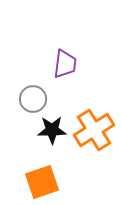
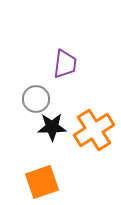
gray circle: moved 3 px right
black star: moved 3 px up
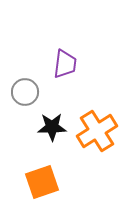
gray circle: moved 11 px left, 7 px up
orange cross: moved 3 px right, 1 px down
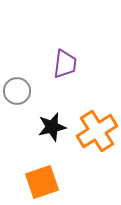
gray circle: moved 8 px left, 1 px up
black star: rotated 12 degrees counterclockwise
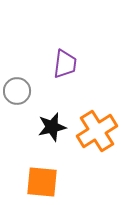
orange square: rotated 24 degrees clockwise
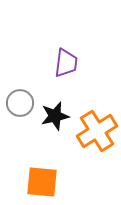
purple trapezoid: moved 1 px right, 1 px up
gray circle: moved 3 px right, 12 px down
black star: moved 3 px right, 11 px up
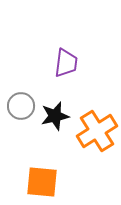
gray circle: moved 1 px right, 3 px down
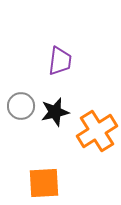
purple trapezoid: moved 6 px left, 2 px up
black star: moved 4 px up
orange square: moved 2 px right, 1 px down; rotated 8 degrees counterclockwise
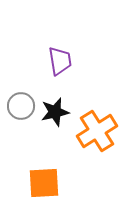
purple trapezoid: rotated 16 degrees counterclockwise
